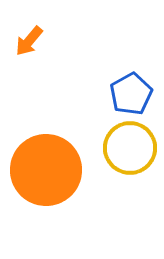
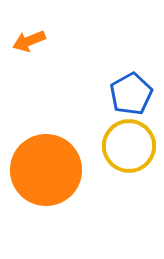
orange arrow: rotated 28 degrees clockwise
yellow circle: moved 1 px left, 2 px up
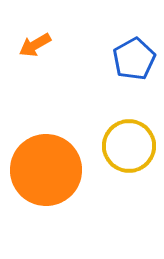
orange arrow: moved 6 px right, 4 px down; rotated 8 degrees counterclockwise
blue pentagon: moved 3 px right, 35 px up
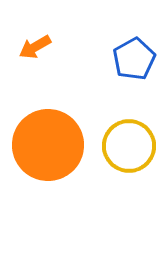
orange arrow: moved 2 px down
orange circle: moved 2 px right, 25 px up
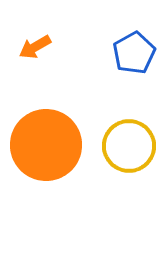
blue pentagon: moved 6 px up
orange circle: moved 2 px left
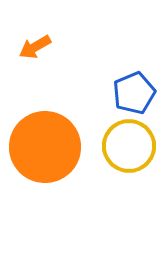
blue pentagon: moved 40 px down; rotated 6 degrees clockwise
orange circle: moved 1 px left, 2 px down
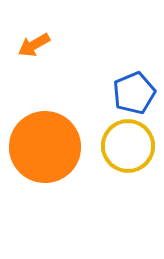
orange arrow: moved 1 px left, 2 px up
yellow circle: moved 1 px left
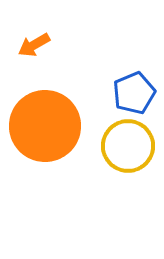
orange circle: moved 21 px up
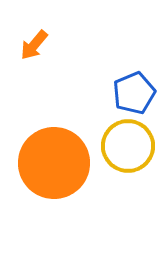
orange arrow: rotated 20 degrees counterclockwise
orange circle: moved 9 px right, 37 px down
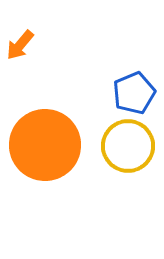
orange arrow: moved 14 px left
orange circle: moved 9 px left, 18 px up
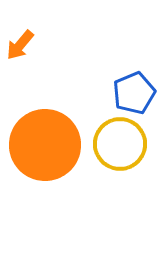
yellow circle: moved 8 px left, 2 px up
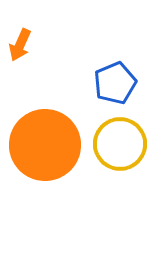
orange arrow: rotated 16 degrees counterclockwise
blue pentagon: moved 19 px left, 10 px up
